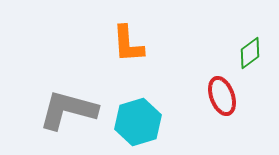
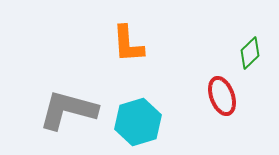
green diamond: rotated 8 degrees counterclockwise
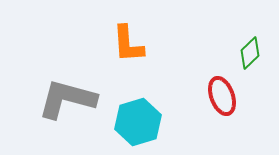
gray L-shape: moved 1 px left, 11 px up
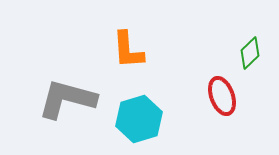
orange L-shape: moved 6 px down
cyan hexagon: moved 1 px right, 3 px up
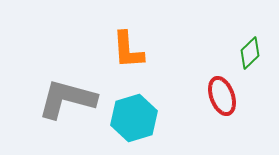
cyan hexagon: moved 5 px left, 1 px up
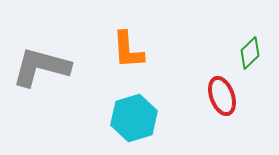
gray L-shape: moved 26 px left, 32 px up
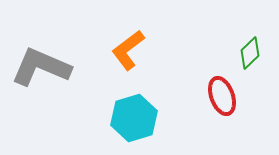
orange L-shape: rotated 57 degrees clockwise
gray L-shape: rotated 8 degrees clockwise
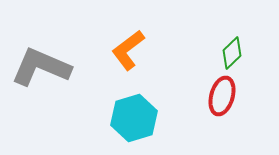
green diamond: moved 18 px left
red ellipse: rotated 36 degrees clockwise
